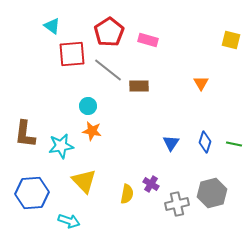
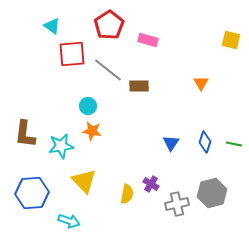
red pentagon: moved 7 px up
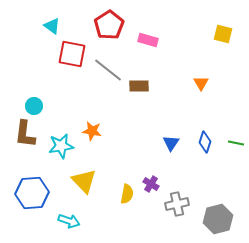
yellow square: moved 8 px left, 6 px up
red square: rotated 16 degrees clockwise
cyan circle: moved 54 px left
green line: moved 2 px right, 1 px up
gray hexagon: moved 6 px right, 26 px down
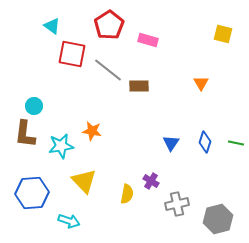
purple cross: moved 3 px up
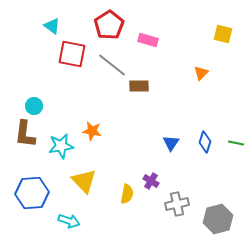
gray line: moved 4 px right, 5 px up
orange triangle: moved 10 px up; rotated 14 degrees clockwise
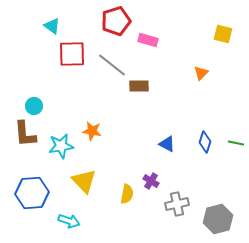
red pentagon: moved 7 px right, 4 px up; rotated 16 degrees clockwise
red square: rotated 12 degrees counterclockwise
brown L-shape: rotated 12 degrees counterclockwise
blue triangle: moved 4 px left, 1 px down; rotated 36 degrees counterclockwise
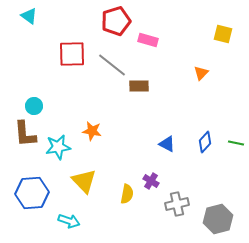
cyan triangle: moved 23 px left, 10 px up
blue diamond: rotated 25 degrees clockwise
cyan star: moved 3 px left, 1 px down
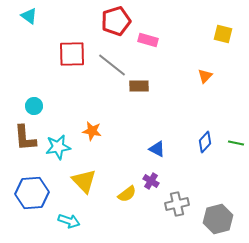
orange triangle: moved 4 px right, 3 px down
brown L-shape: moved 4 px down
blue triangle: moved 10 px left, 5 px down
yellow semicircle: rotated 42 degrees clockwise
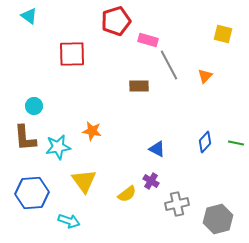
gray line: moved 57 px right; rotated 24 degrees clockwise
yellow triangle: rotated 8 degrees clockwise
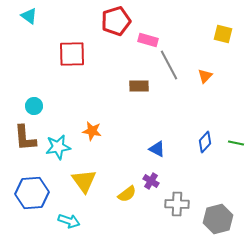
gray cross: rotated 15 degrees clockwise
